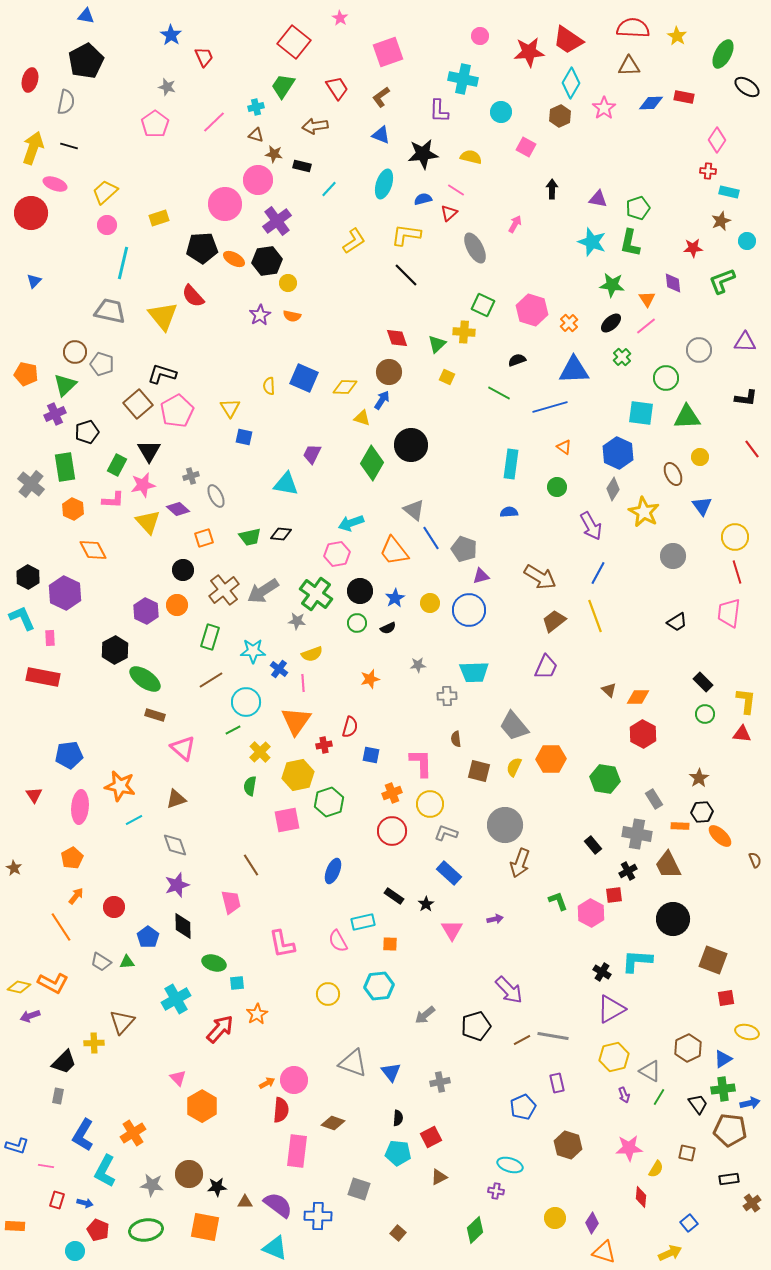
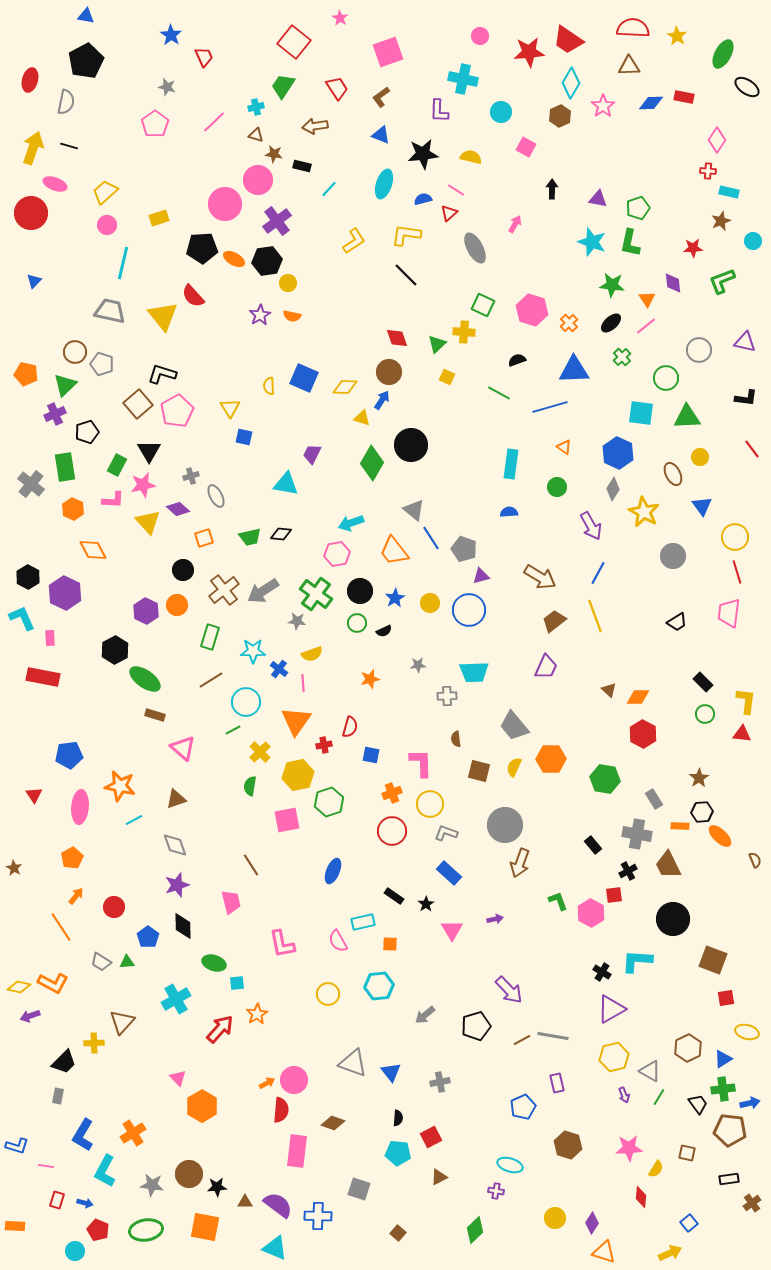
pink star at (604, 108): moved 1 px left, 2 px up
cyan circle at (747, 241): moved 6 px right
purple triangle at (745, 342): rotated 10 degrees clockwise
black semicircle at (388, 628): moved 4 px left, 3 px down
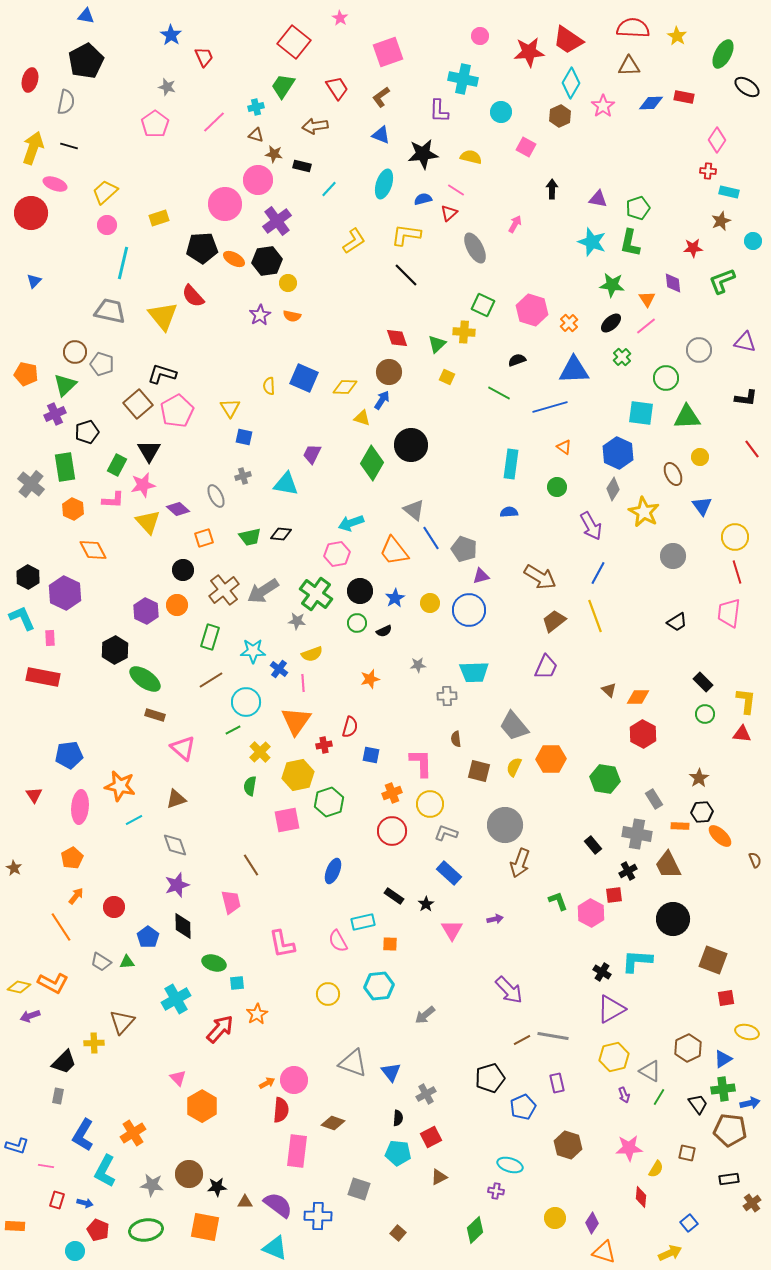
gray cross at (191, 476): moved 52 px right
black pentagon at (476, 1026): moved 14 px right, 52 px down
gray cross at (440, 1082): moved 14 px left, 12 px down; rotated 18 degrees counterclockwise
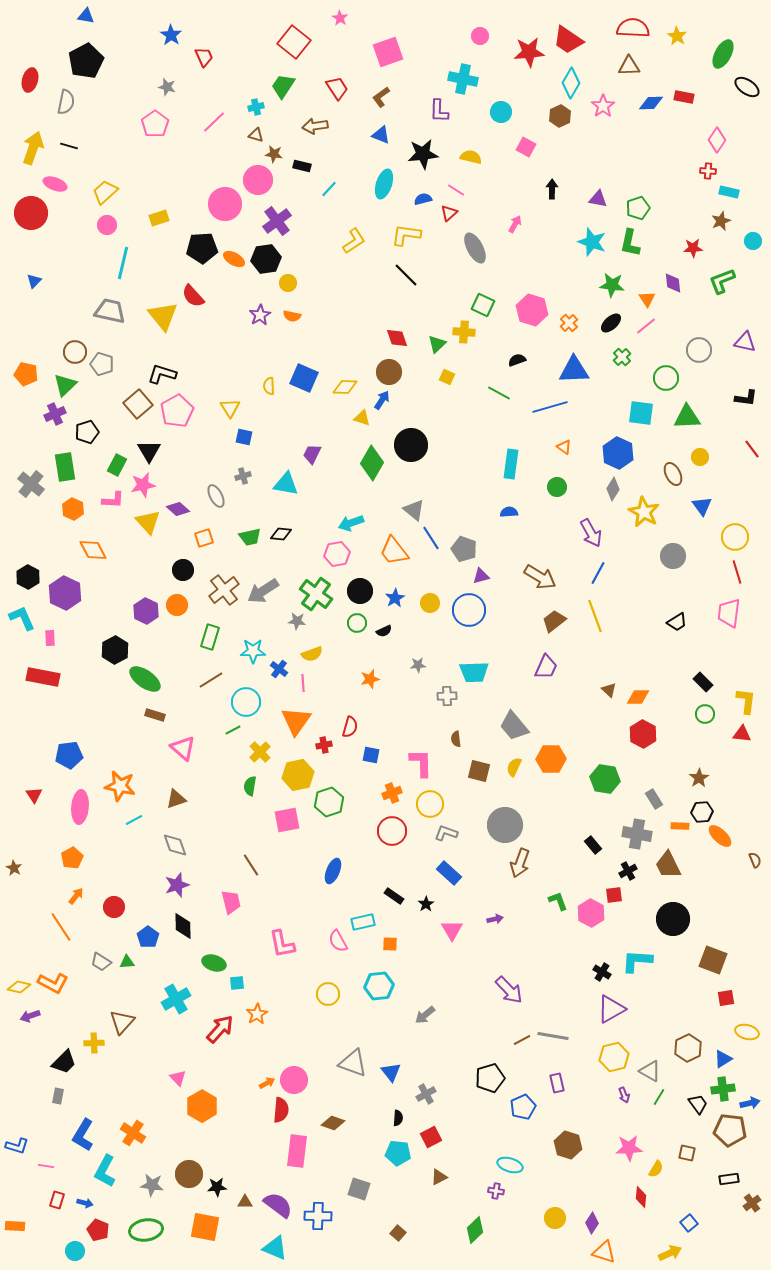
black hexagon at (267, 261): moved 1 px left, 2 px up
purple arrow at (591, 526): moved 7 px down
orange cross at (133, 1133): rotated 25 degrees counterclockwise
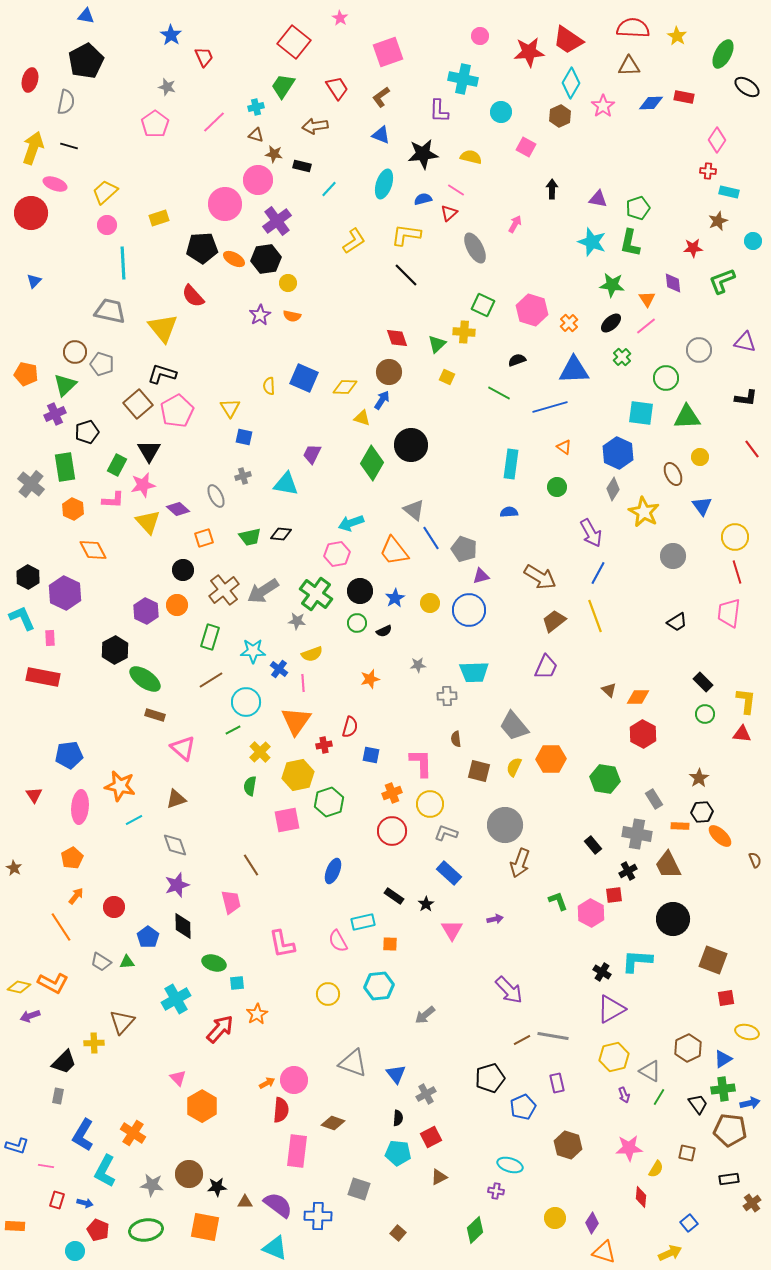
brown star at (721, 221): moved 3 px left
cyan line at (123, 263): rotated 16 degrees counterclockwise
yellow triangle at (163, 316): moved 12 px down
blue triangle at (391, 1072): moved 5 px right, 2 px down
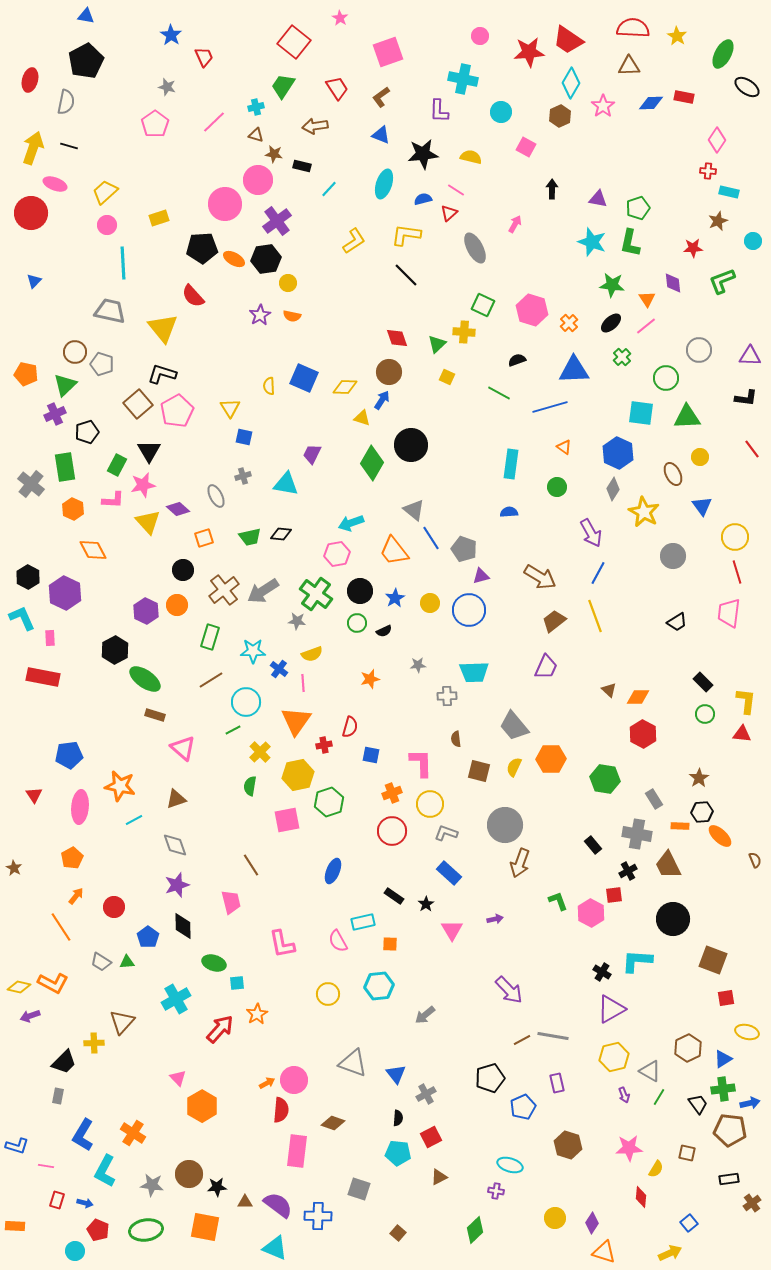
purple triangle at (745, 342): moved 5 px right, 14 px down; rotated 10 degrees counterclockwise
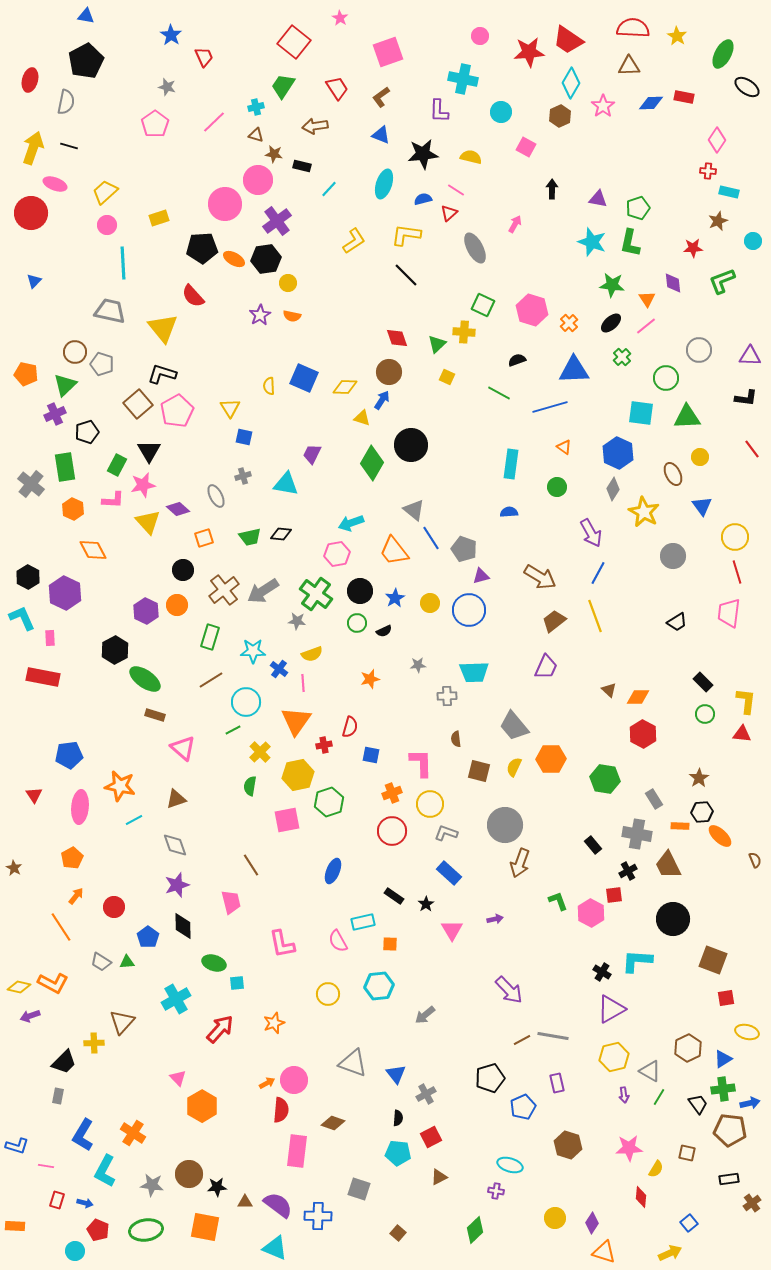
orange star at (257, 1014): moved 17 px right, 9 px down; rotated 10 degrees clockwise
purple arrow at (624, 1095): rotated 14 degrees clockwise
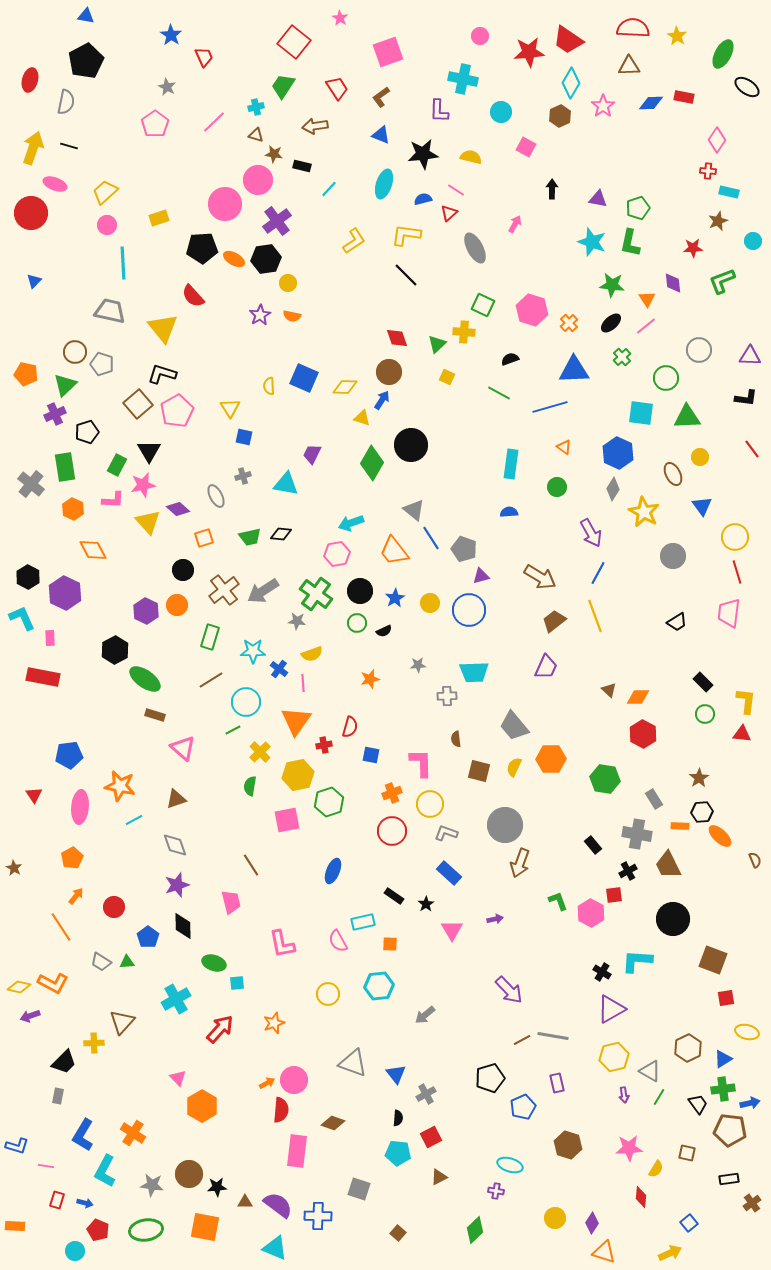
gray star at (167, 87): rotated 12 degrees clockwise
black semicircle at (517, 360): moved 7 px left, 1 px up
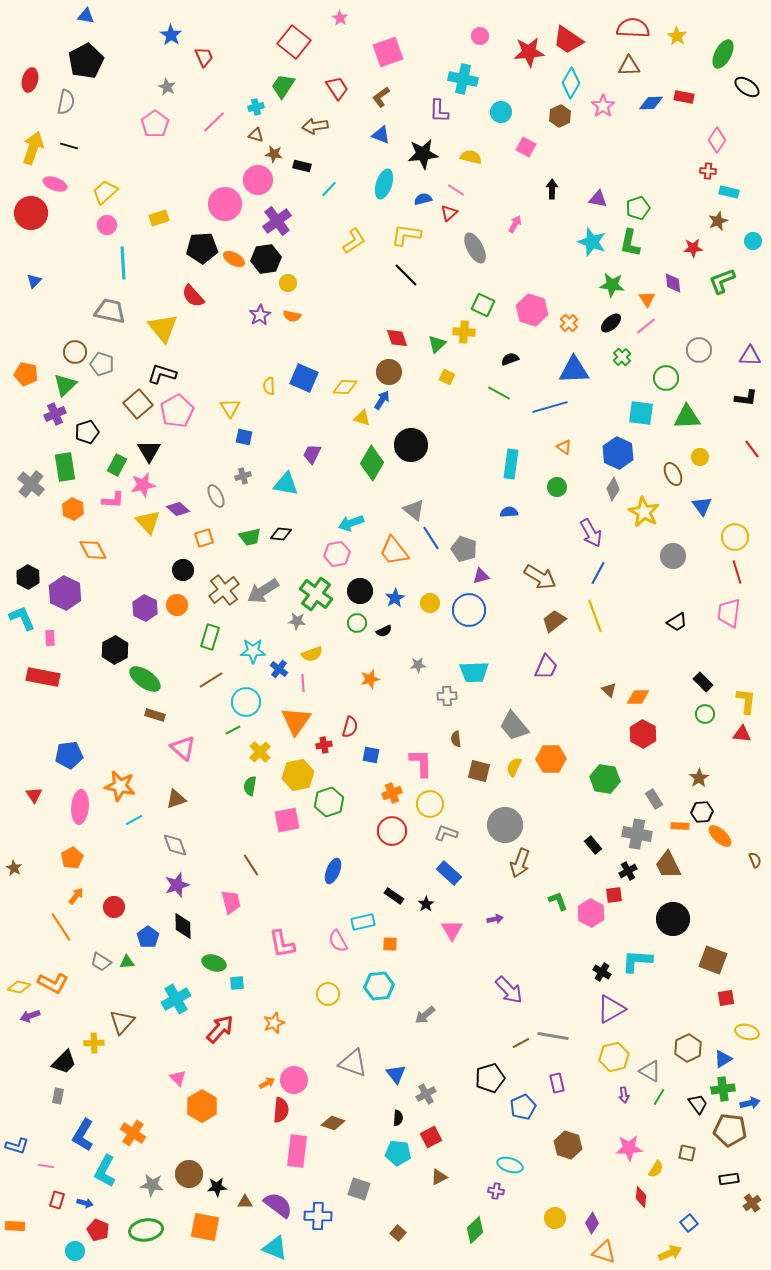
purple hexagon at (146, 611): moved 1 px left, 3 px up
brown line at (522, 1040): moved 1 px left, 3 px down
